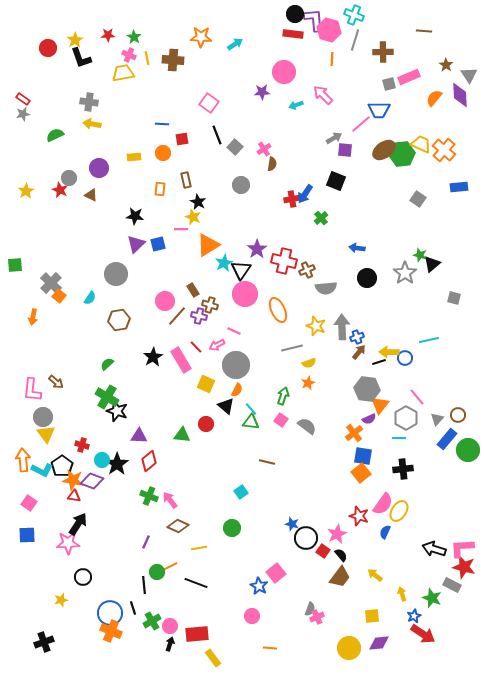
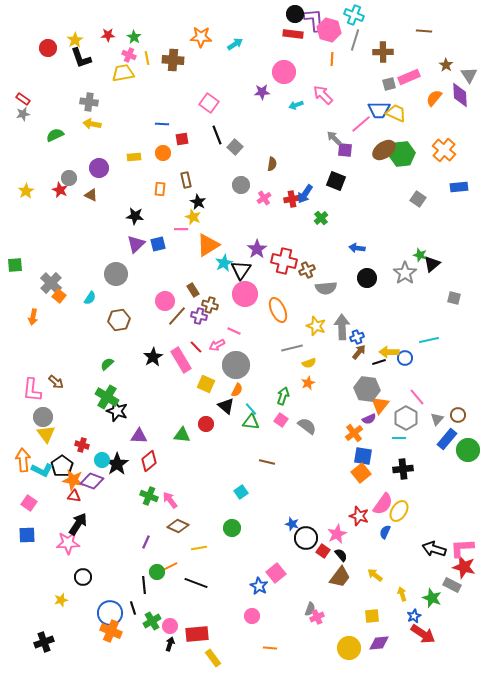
gray arrow at (334, 138): rotated 105 degrees counterclockwise
yellow trapezoid at (421, 144): moved 25 px left, 31 px up
pink cross at (264, 149): moved 49 px down
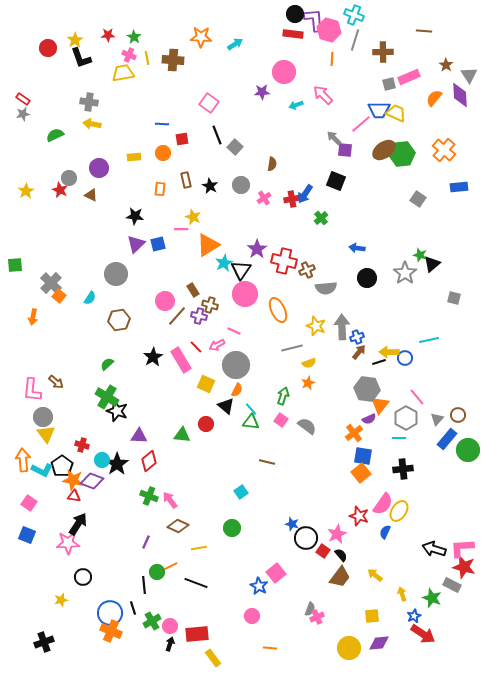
black star at (198, 202): moved 12 px right, 16 px up
blue square at (27, 535): rotated 24 degrees clockwise
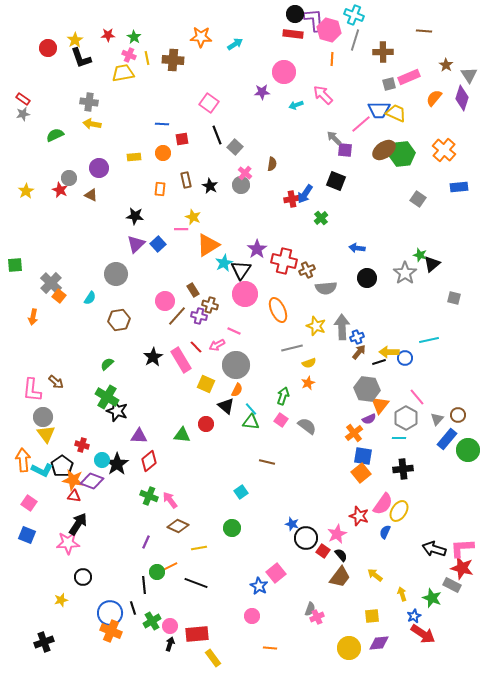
purple diamond at (460, 95): moved 2 px right, 3 px down; rotated 20 degrees clockwise
pink cross at (264, 198): moved 19 px left, 25 px up; rotated 16 degrees counterclockwise
blue square at (158, 244): rotated 28 degrees counterclockwise
red star at (464, 567): moved 2 px left, 1 px down
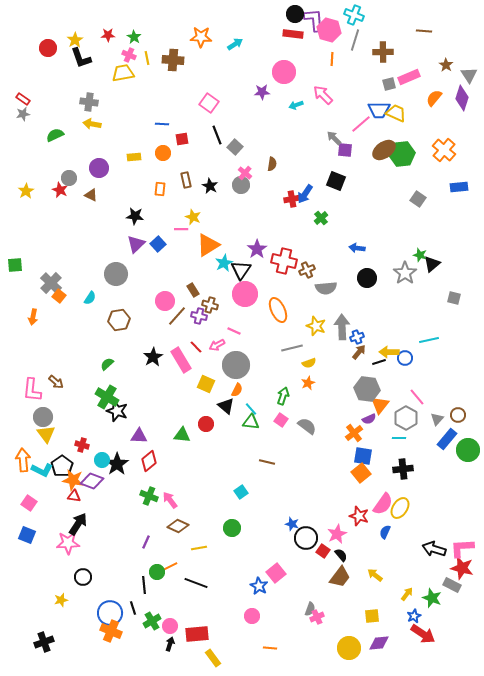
yellow ellipse at (399, 511): moved 1 px right, 3 px up
yellow arrow at (402, 594): moved 5 px right; rotated 56 degrees clockwise
